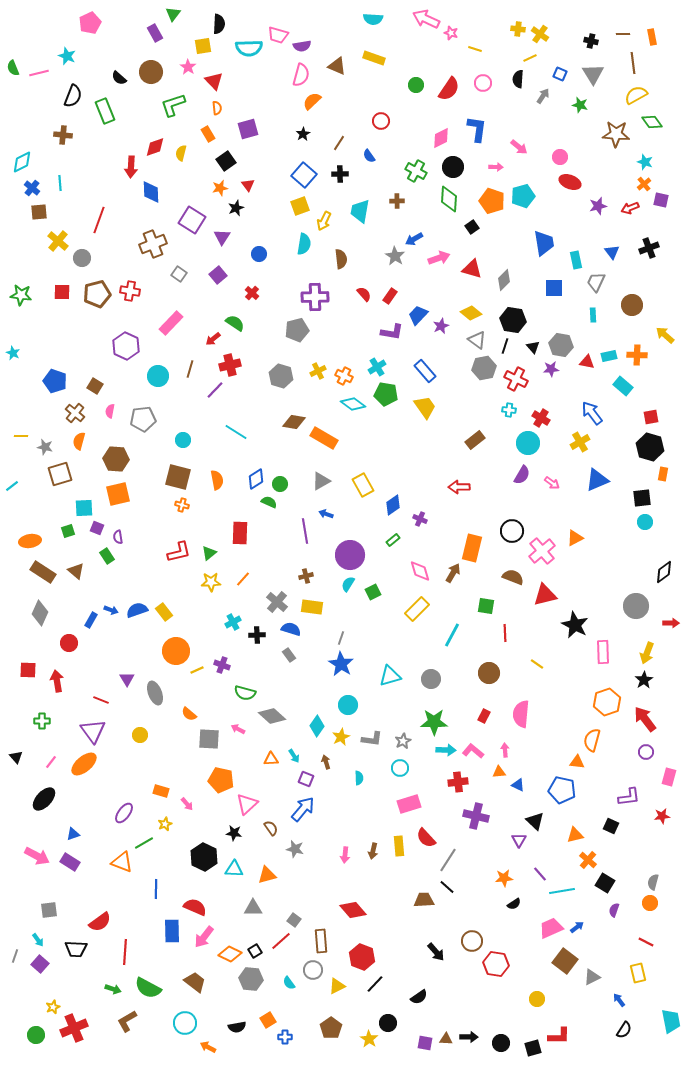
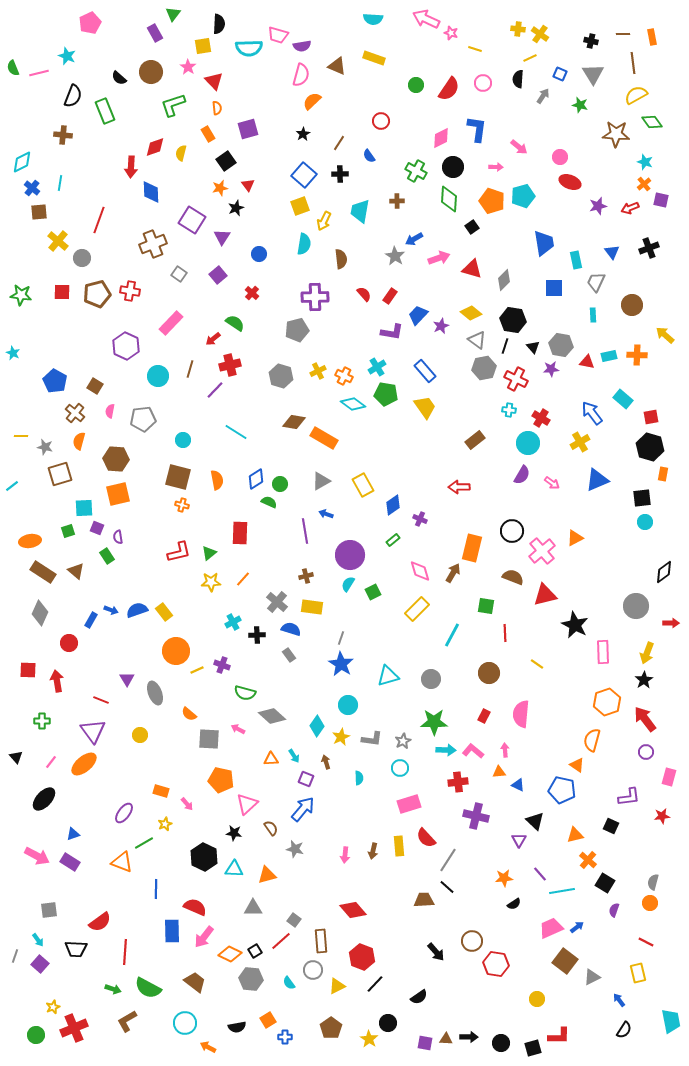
cyan line at (60, 183): rotated 14 degrees clockwise
blue pentagon at (55, 381): rotated 10 degrees clockwise
cyan rectangle at (623, 386): moved 13 px down
cyan triangle at (390, 676): moved 2 px left
orange triangle at (577, 762): moved 3 px down; rotated 28 degrees clockwise
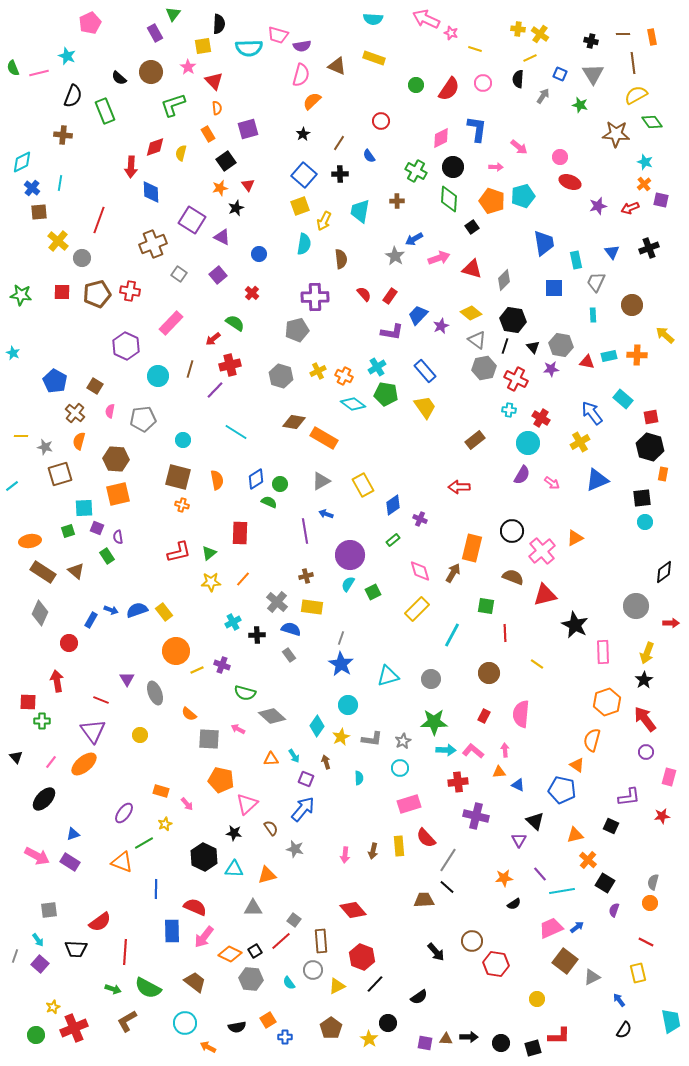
purple triangle at (222, 237): rotated 36 degrees counterclockwise
red square at (28, 670): moved 32 px down
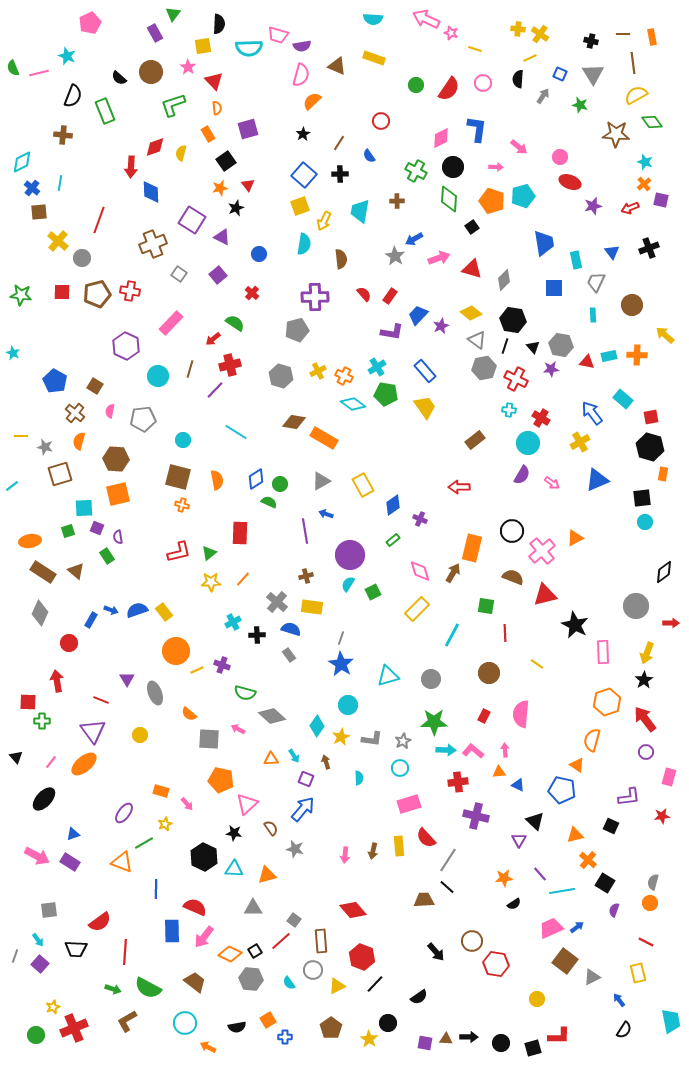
purple star at (598, 206): moved 5 px left
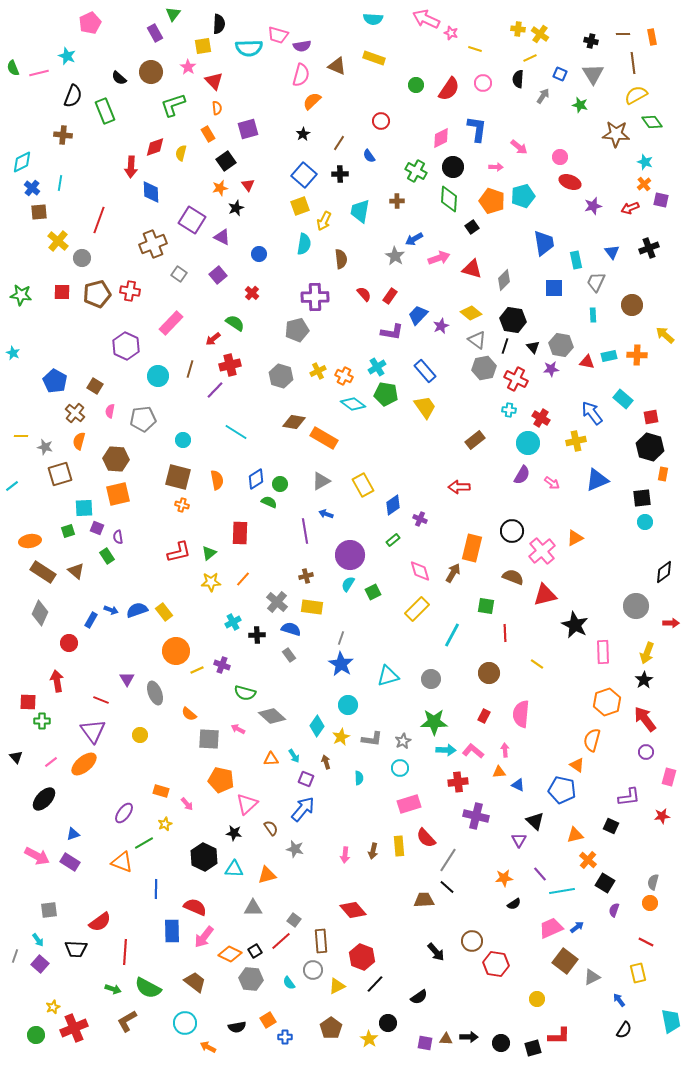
yellow cross at (580, 442): moved 4 px left, 1 px up; rotated 18 degrees clockwise
pink line at (51, 762): rotated 16 degrees clockwise
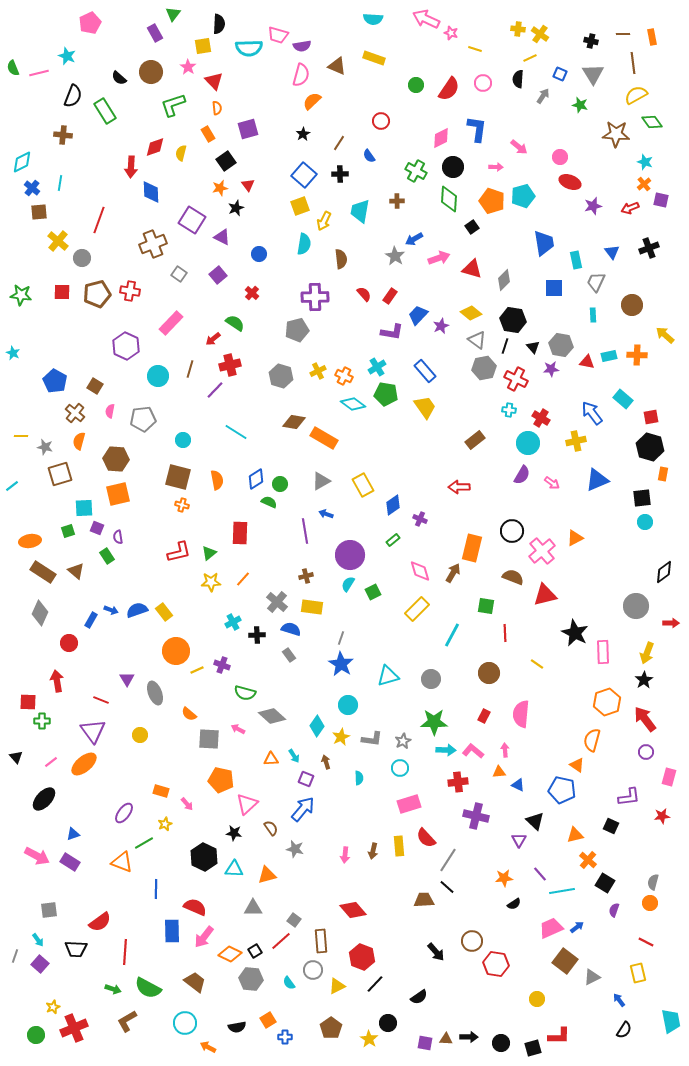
green rectangle at (105, 111): rotated 10 degrees counterclockwise
black star at (575, 625): moved 8 px down
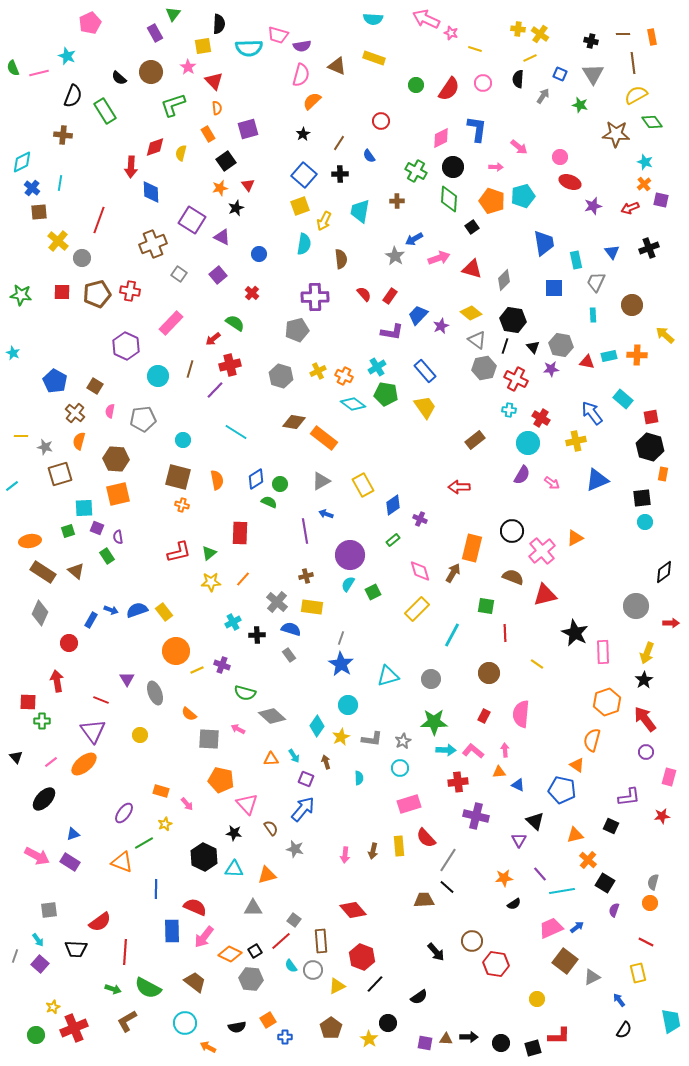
orange rectangle at (324, 438): rotated 8 degrees clockwise
pink triangle at (247, 804): rotated 30 degrees counterclockwise
cyan semicircle at (289, 983): moved 2 px right, 17 px up
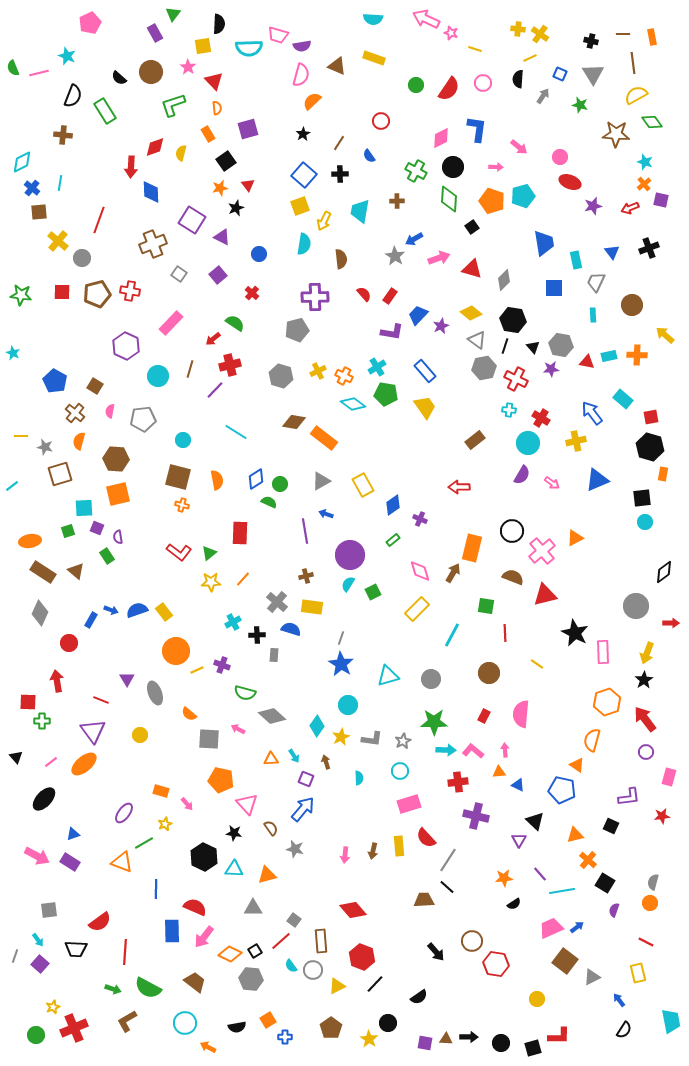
red L-shape at (179, 552): rotated 50 degrees clockwise
gray rectangle at (289, 655): moved 15 px left; rotated 40 degrees clockwise
cyan circle at (400, 768): moved 3 px down
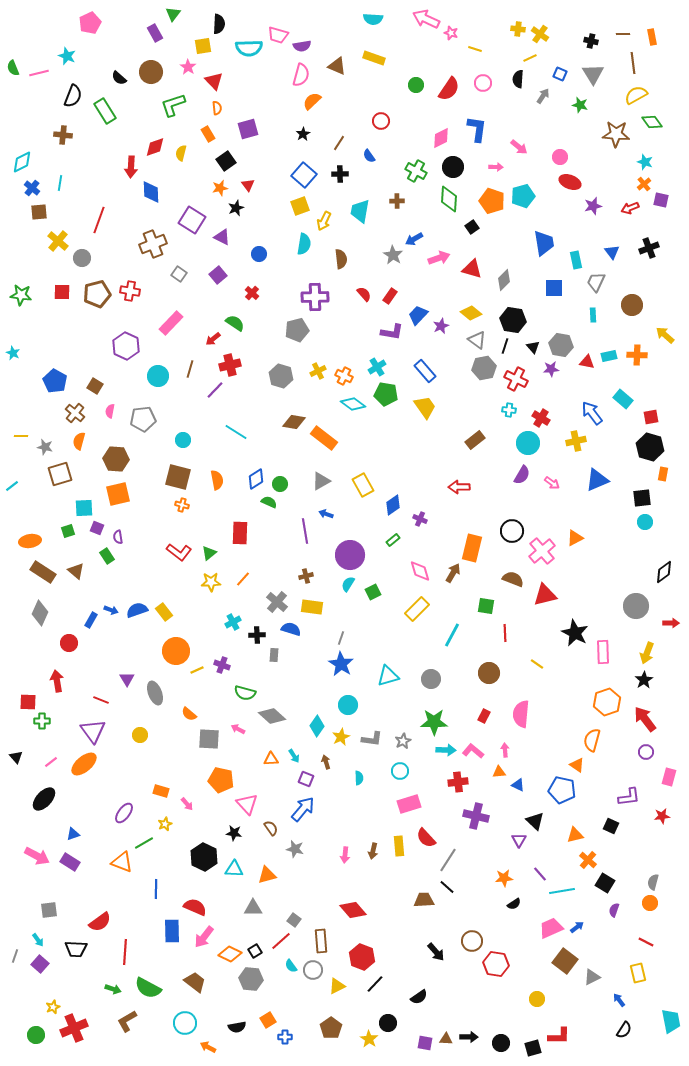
gray star at (395, 256): moved 2 px left, 1 px up
brown semicircle at (513, 577): moved 2 px down
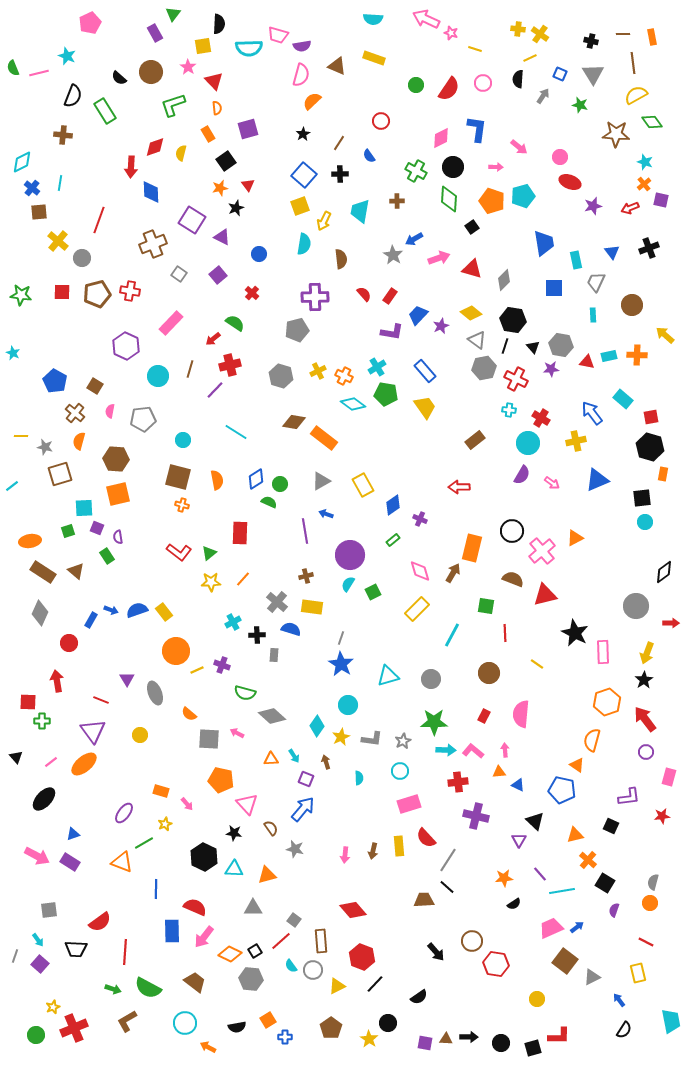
pink arrow at (238, 729): moved 1 px left, 4 px down
